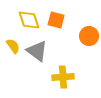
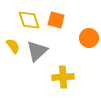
orange circle: moved 2 px down
gray triangle: rotated 40 degrees clockwise
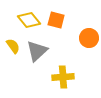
yellow diamond: rotated 20 degrees counterclockwise
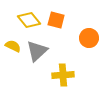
yellow semicircle: rotated 28 degrees counterclockwise
yellow cross: moved 2 px up
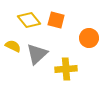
gray triangle: moved 3 px down
yellow cross: moved 3 px right, 6 px up
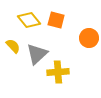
yellow semicircle: rotated 21 degrees clockwise
yellow cross: moved 8 px left, 3 px down
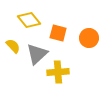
orange square: moved 2 px right, 13 px down
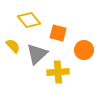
orange circle: moved 5 px left, 12 px down
